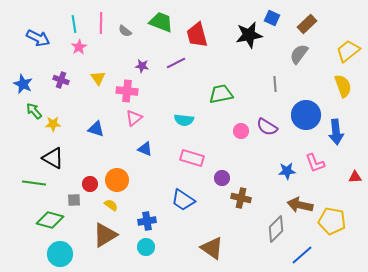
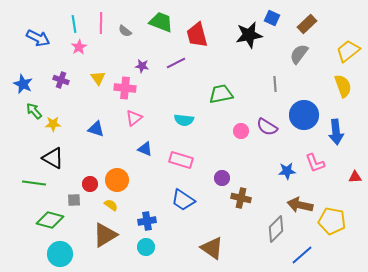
pink cross at (127, 91): moved 2 px left, 3 px up
blue circle at (306, 115): moved 2 px left
pink rectangle at (192, 158): moved 11 px left, 2 px down
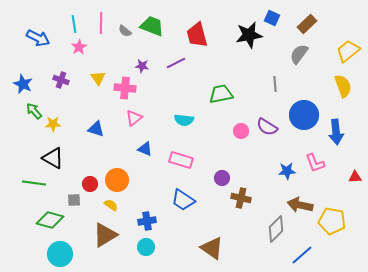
green trapezoid at (161, 22): moved 9 px left, 4 px down
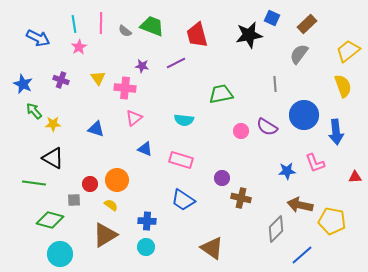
blue cross at (147, 221): rotated 12 degrees clockwise
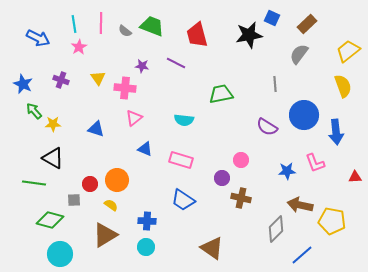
purple line at (176, 63): rotated 54 degrees clockwise
pink circle at (241, 131): moved 29 px down
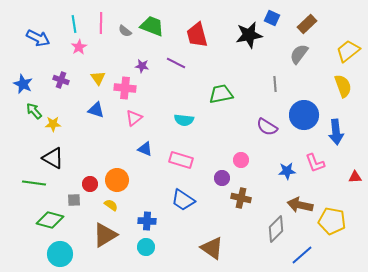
blue triangle at (96, 129): moved 19 px up
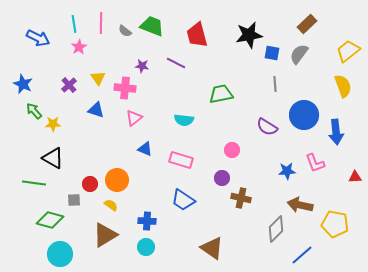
blue square at (272, 18): moved 35 px down; rotated 14 degrees counterclockwise
purple cross at (61, 80): moved 8 px right, 5 px down; rotated 28 degrees clockwise
pink circle at (241, 160): moved 9 px left, 10 px up
yellow pentagon at (332, 221): moved 3 px right, 3 px down
